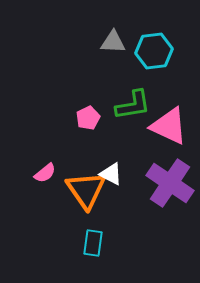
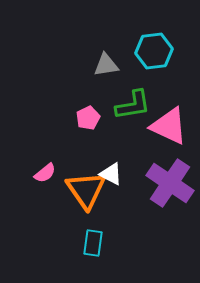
gray triangle: moved 7 px left, 23 px down; rotated 12 degrees counterclockwise
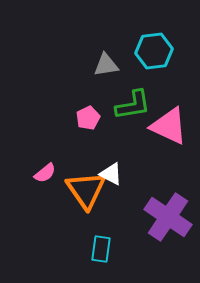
purple cross: moved 2 px left, 34 px down
cyan rectangle: moved 8 px right, 6 px down
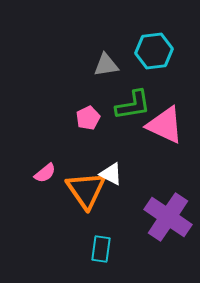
pink triangle: moved 4 px left, 1 px up
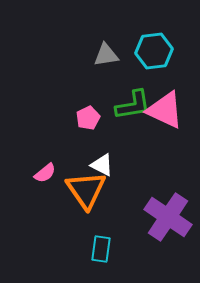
gray triangle: moved 10 px up
pink triangle: moved 15 px up
white triangle: moved 9 px left, 9 px up
